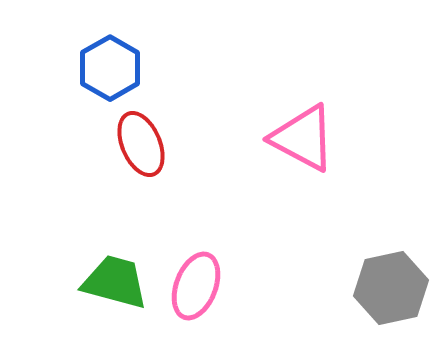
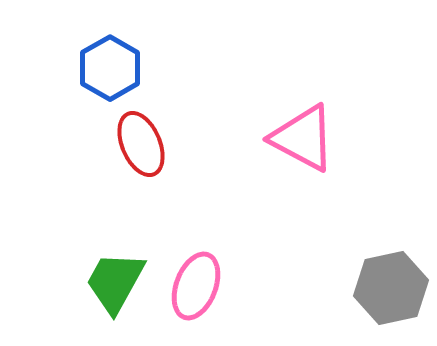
green trapezoid: rotated 76 degrees counterclockwise
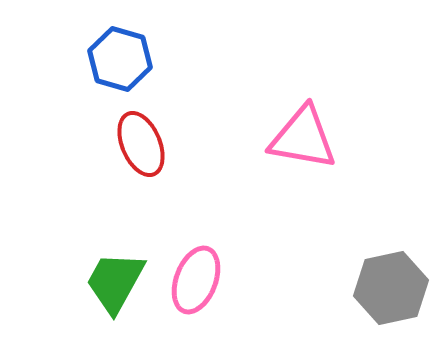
blue hexagon: moved 10 px right, 9 px up; rotated 14 degrees counterclockwise
pink triangle: rotated 18 degrees counterclockwise
pink ellipse: moved 6 px up
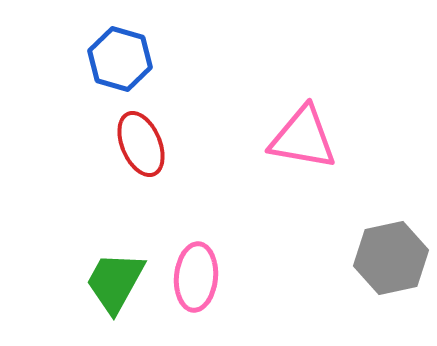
pink ellipse: moved 3 px up; rotated 16 degrees counterclockwise
gray hexagon: moved 30 px up
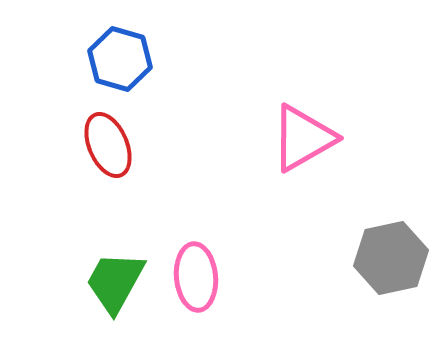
pink triangle: rotated 40 degrees counterclockwise
red ellipse: moved 33 px left, 1 px down
pink ellipse: rotated 10 degrees counterclockwise
